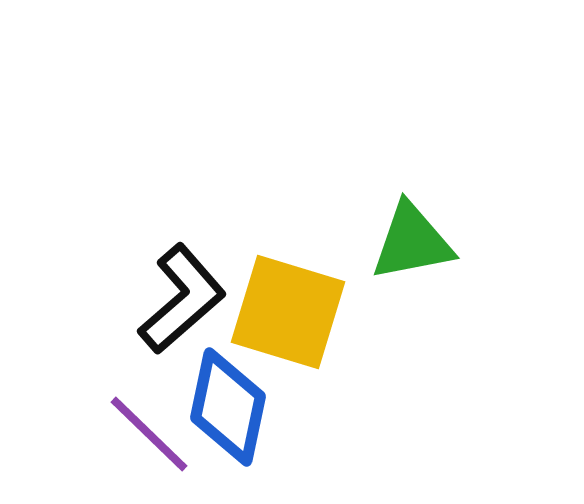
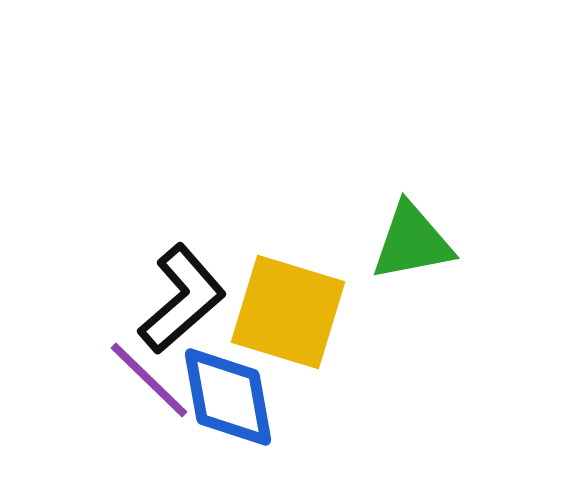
blue diamond: moved 10 px up; rotated 22 degrees counterclockwise
purple line: moved 54 px up
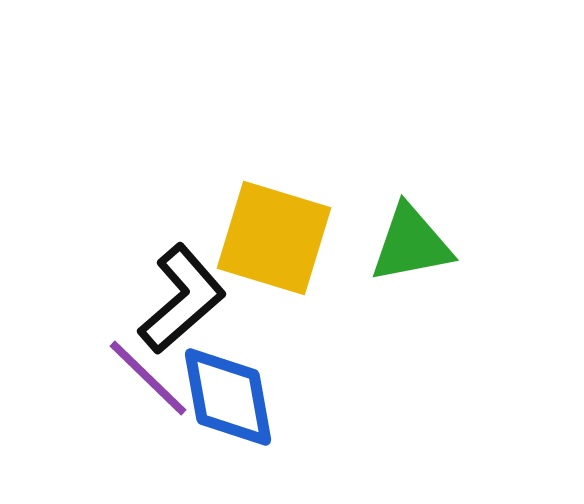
green triangle: moved 1 px left, 2 px down
yellow square: moved 14 px left, 74 px up
purple line: moved 1 px left, 2 px up
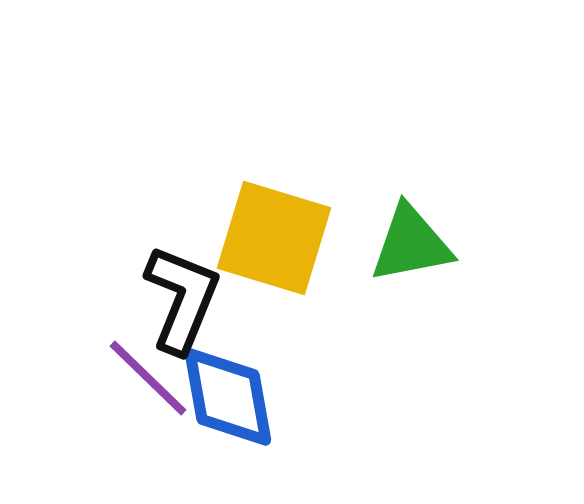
black L-shape: rotated 27 degrees counterclockwise
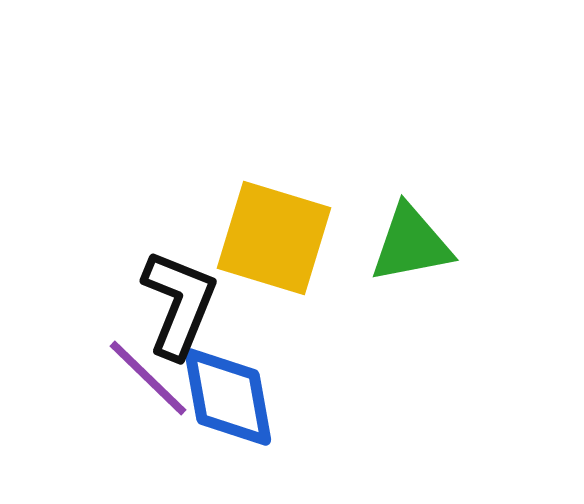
black L-shape: moved 3 px left, 5 px down
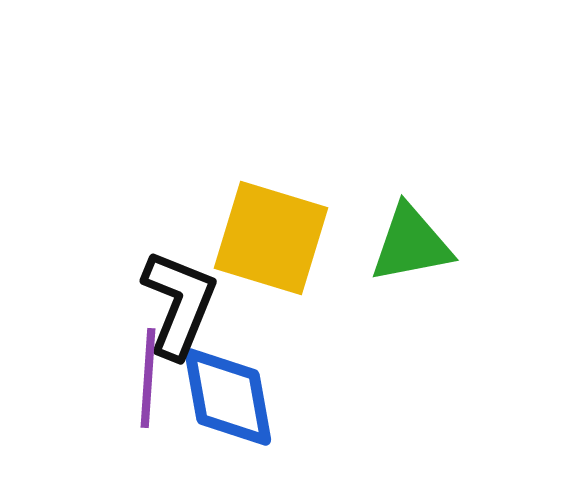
yellow square: moved 3 px left
purple line: rotated 50 degrees clockwise
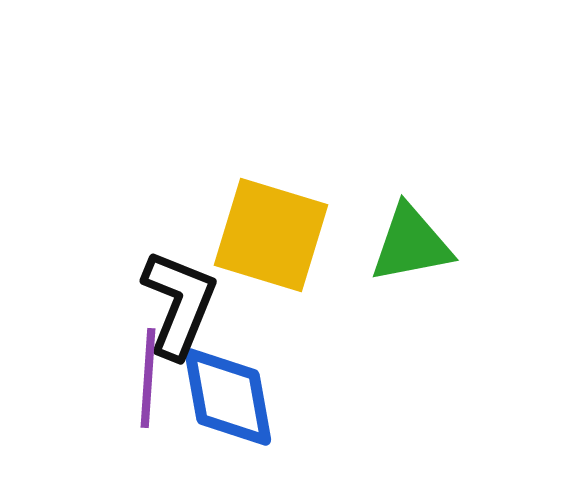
yellow square: moved 3 px up
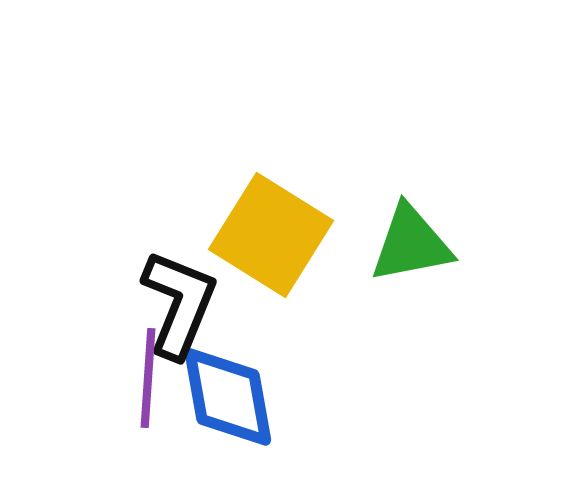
yellow square: rotated 15 degrees clockwise
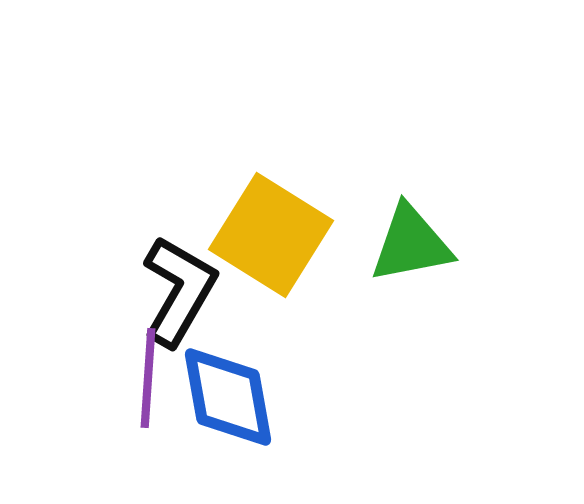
black L-shape: moved 13 px up; rotated 8 degrees clockwise
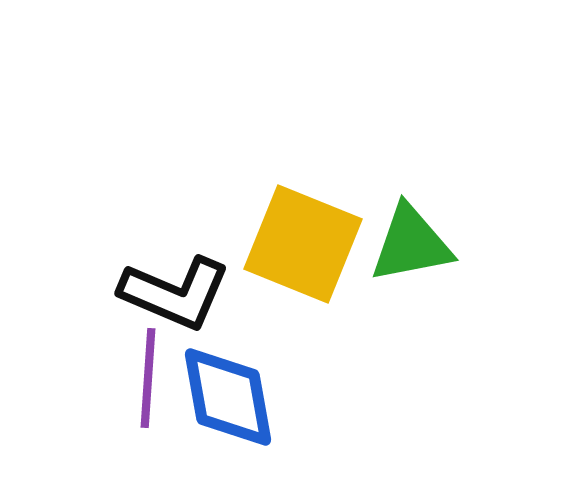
yellow square: moved 32 px right, 9 px down; rotated 10 degrees counterclockwise
black L-shape: moved 4 px left, 2 px down; rotated 83 degrees clockwise
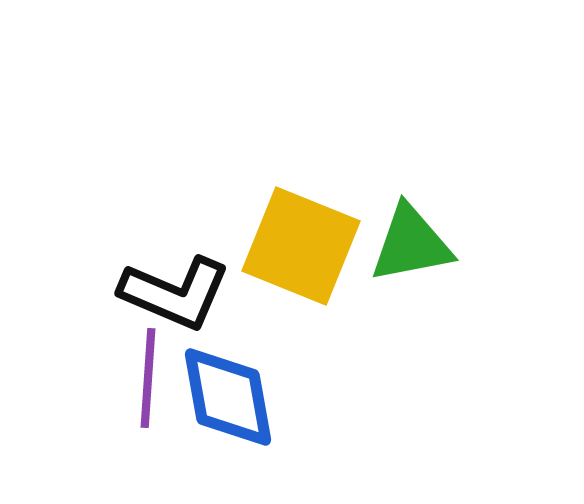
yellow square: moved 2 px left, 2 px down
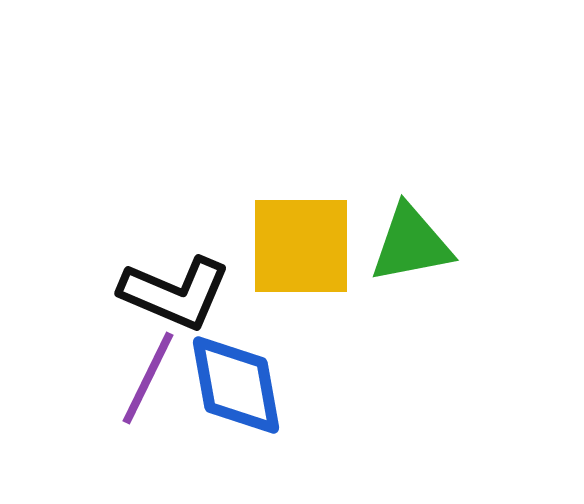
yellow square: rotated 22 degrees counterclockwise
purple line: rotated 22 degrees clockwise
blue diamond: moved 8 px right, 12 px up
